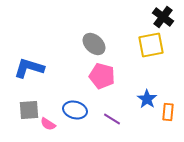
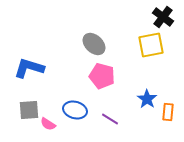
purple line: moved 2 px left
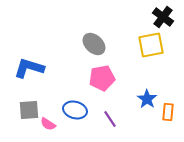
pink pentagon: moved 2 px down; rotated 25 degrees counterclockwise
purple line: rotated 24 degrees clockwise
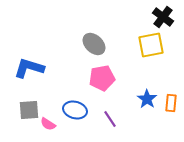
orange rectangle: moved 3 px right, 9 px up
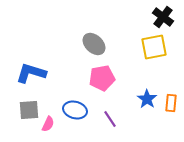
yellow square: moved 3 px right, 2 px down
blue L-shape: moved 2 px right, 5 px down
pink semicircle: rotated 98 degrees counterclockwise
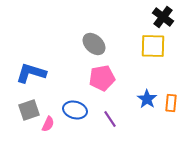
yellow square: moved 1 px left, 1 px up; rotated 12 degrees clockwise
gray square: rotated 15 degrees counterclockwise
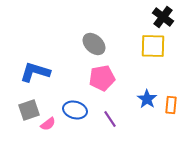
blue L-shape: moved 4 px right, 1 px up
orange rectangle: moved 2 px down
pink semicircle: rotated 28 degrees clockwise
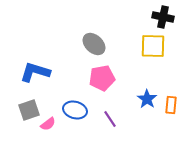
black cross: rotated 25 degrees counterclockwise
